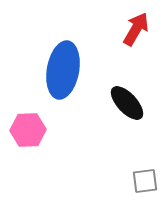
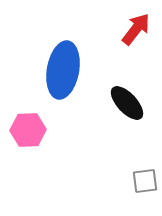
red arrow: rotated 8 degrees clockwise
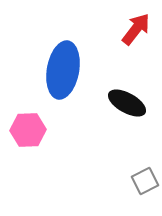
black ellipse: rotated 18 degrees counterclockwise
gray square: rotated 20 degrees counterclockwise
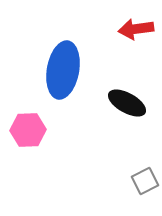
red arrow: rotated 136 degrees counterclockwise
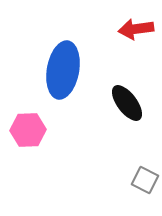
black ellipse: rotated 24 degrees clockwise
gray square: moved 1 px up; rotated 36 degrees counterclockwise
